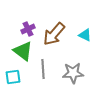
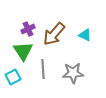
green triangle: rotated 20 degrees clockwise
cyan square: rotated 21 degrees counterclockwise
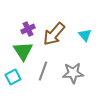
cyan triangle: rotated 24 degrees clockwise
gray line: moved 2 px down; rotated 24 degrees clockwise
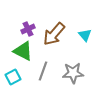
green triangle: rotated 30 degrees counterclockwise
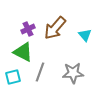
brown arrow: moved 1 px right, 6 px up
green triangle: moved 1 px down
gray line: moved 3 px left, 1 px down
cyan square: rotated 14 degrees clockwise
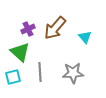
cyan triangle: moved 2 px down
green triangle: moved 3 px left; rotated 15 degrees clockwise
gray line: rotated 24 degrees counterclockwise
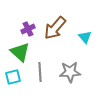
gray star: moved 3 px left, 1 px up
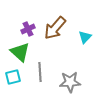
cyan triangle: rotated 24 degrees clockwise
gray star: moved 10 px down
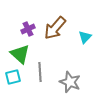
green triangle: moved 2 px down
gray star: rotated 25 degrees clockwise
